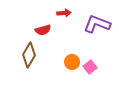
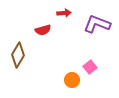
brown diamond: moved 11 px left
orange circle: moved 18 px down
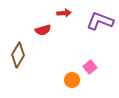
purple L-shape: moved 3 px right, 3 px up
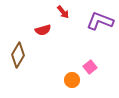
red arrow: moved 1 px left, 1 px up; rotated 56 degrees clockwise
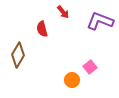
red semicircle: moved 1 px left, 1 px up; rotated 91 degrees clockwise
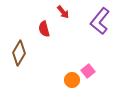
purple L-shape: rotated 72 degrees counterclockwise
red semicircle: moved 2 px right
brown diamond: moved 1 px right, 2 px up
pink square: moved 2 px left, 4 px down
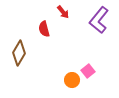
purple L-shape: moved 1 px left, 1 px up
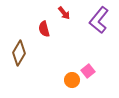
red arrow: moved 1 px right, 1 px down
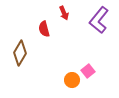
red arrow: rotated 16 degrees clockwise
brown diamond: moved 1 px right
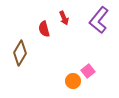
red arrow: moved 5 px down
orange circle: moved 1 px right, 1 px down
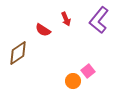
red arrow: moved 2 px right, 1 px down
red semicircle: moved 1 px left, 1 px down; rotated 42 degrees counterclockwise
brown diamond: moved 2 px left; rotated 25 degrees clockwise
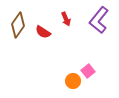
red semicircle: moved 2 px down
brown diamond: moved 28 px up; rotated 20 degrees counterclockwise
